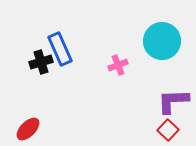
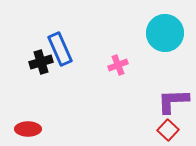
cyan circle: moved 3 px right, 8 px up
red ellipse: rotated 45 degrees clockwise
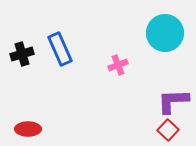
black cross: moved 19 px left, 8 px up
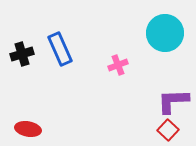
red ellipse: rotated 10 degrees clockwise
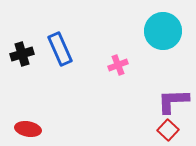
cyan circle: moved 2 px left, 2 px up
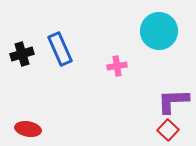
cyan circle: moved 4 px left
pink cross: moved 1 px left, 1 px down; rotated 12 degrees clockwise
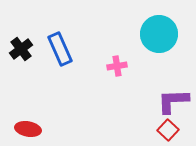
cyan circle: moved 3 px down
black cross: moved 1 px left, 5 px up; rotated 20 degrees counterclockwise
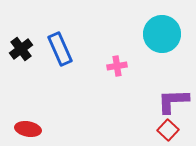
cyan circle: moved 3 px right
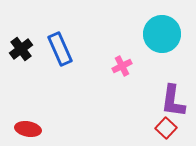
pink cross: moved 5 px right; rotated 18 degrees counterclockwise
purple L-shape: rotated 80 degrees counterclockwise
red square: moved 2 px left, 2 px up
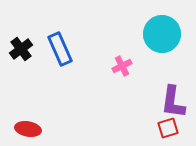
purple L-shape: moved 1 px down
red square: moved 2 px right; rotated 30 degrees clockwise
